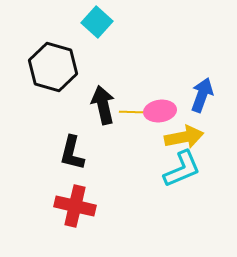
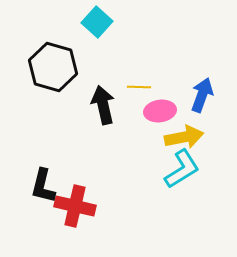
yellow line: moved 8 px right, 25 px up
black L-shape: moved 29 px left, 33 px down
cyan L-shape: rotated 9 degrees counterclockwise
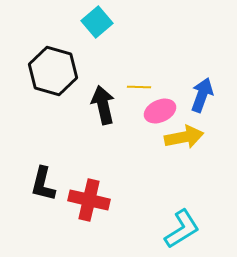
cyan square: rotated 8 degrees clockwise
black hexagon: moved 4 px down
pink ellipse: rotated 16 degrees counterclockwise
cyan L-shape: moved 60 px down
black L-shape: moved 2 px up
red cross: moved 14 px right, 6 px up
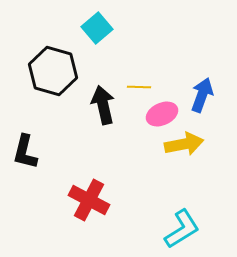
cyan square: moved 6 px down
pink ellipse: moved 2 px right, 3 px down
yellow arrow: moved 7 px down
black L-shape: moved 18 px left, 32 px up
red cross: rotated 15 degrees clockwise
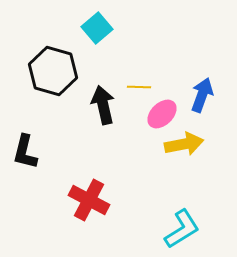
pink ellipse: rotated 20 degrees counterclockwise
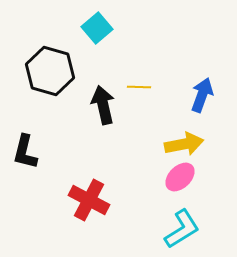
black hexagon: moved 3 px left
pink ellipse: moved 18 px right, 63 px down
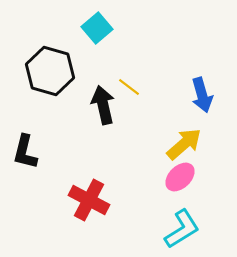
yellow line: moved 10 px left; rotated 35 degrees clockwise
blue arrow: rotated 144 degrees clockwise
yellow arrow: rotated 30 degrees counterclockwise
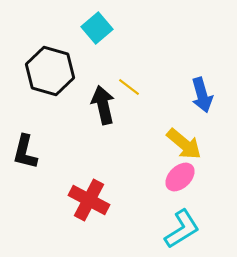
yellow arrow: rotated 81 degrees clockwise
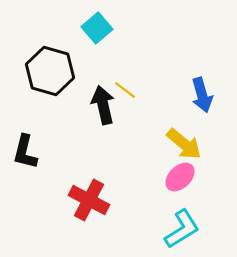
yellow line: moved 4 px left, 3 px down
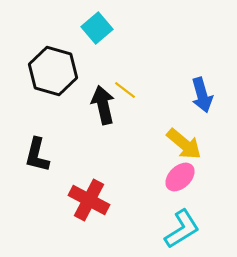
black hexagon: moved 3 px right
black L-shape: moved 12 px right, 3 px down
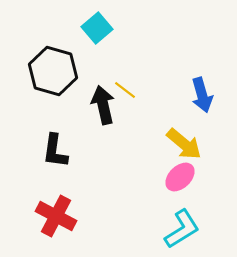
black L-shape: moved 18 px right, 4 px up; rotated 6 degrees counterclockwise
red cross: moved 33 px left, 16 px down
